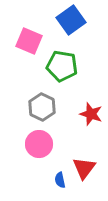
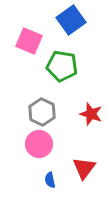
gray hexagon: moved 5 px down
blue semicircle: moved 10 px left
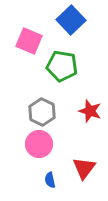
blue square: rotated 8 degrees counterclockwise
red star: moved 1 px left, 3 px up
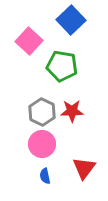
pink square: rotated 20 degrees clockwise
red star: moved 18 px left; rotated 20 degrees counterclockwise
pink circle: moved 3 px right
blue semicircle: moved 5 px left, 4 px up
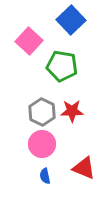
red triangle: rotated 45 degrees counterclockwise
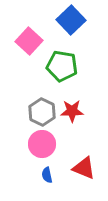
blue semicircle: moved 2 px right, 1 px up
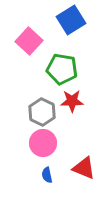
blue square: rotated 12 degrees clockwise
green pentagon: moved 3 px down
red star: moved 10 px up
pink circle: moved 1 px right, 1 px up
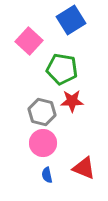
gray hexagon: rotated 12 degrees counterclockwise
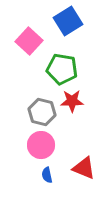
blue square: moved 3 px left, 1 px down
pink circle: moved 2 px left, 2 px down
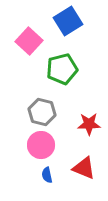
green pentagon: rotated 24 degrees counterclockwise
red star: moved 17 px right, 23 px down
